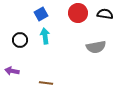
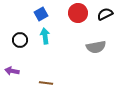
black semicircle: rotated 35 degrees counterclockwise
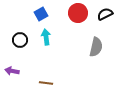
cyan arrow: moved 1 px right, 1 px down
gray semicircle: rotated 66 degrees counterclockwise
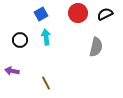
brown line: rotated 56 degrees clockwise
